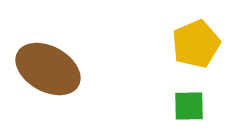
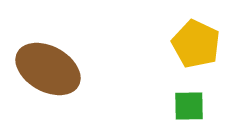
yellow pentagon: rotated 24 degrees counterclockwise
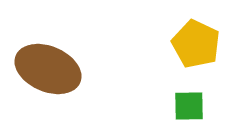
brown ellipse: rotated 6 degrees counterclockwise
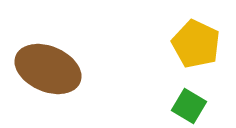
green square: rotated 32 degrees clockwise
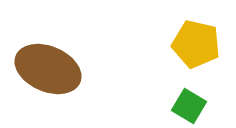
yellow pentagon: rotated 12 degrees counterclockwise
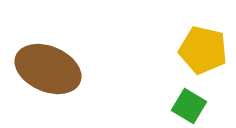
yellow pentagon: moved 7 px right, 6 px down
